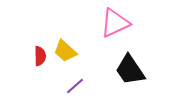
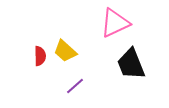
black trapezoid: moved 1 px right, 6 px up; rotated 12 degrees clockwise
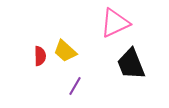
purple line: rotated 18 degrees counterclockwise
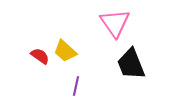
pink triangle: rotated 40 degrees counterclockwise
red semicircle: rotated 54 degrees counterclockwise
purple line: moved 1 px right; rotated 18 degrees counterclockwise
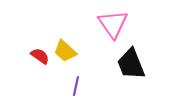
pink triangle: moved 2 px left, 1 px down
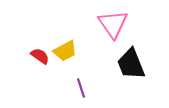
yellow trapezoid: rotated 70 degrees counterclockwise
purple line: moved 5 px right, 2 px down; rotated 30 degrees counterclockwise
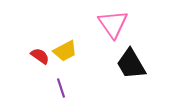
black trapezoid: rotated 8 degrees counterclockwise
purple line: moved 20 px left
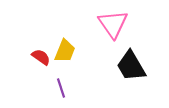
yellow trapezoid: rotated 40 degrees counterclockwise
red semicircle: moved 1 px right, 1 px down
black trapezoid: moved 2 px down
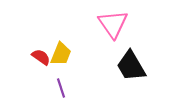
yellow trapezoid: moved 4 px left, 3 px down
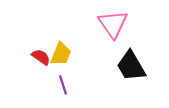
purple line: moved 2 px right, 3 px up
